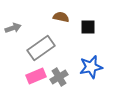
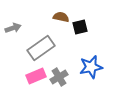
black square: moved 8 px left; rotated 14 degrees counterclockwise
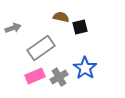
blue star: moved 6 px left, 1 px down; rotated 25 degrees counterclockwise
pink rectangle: moved 1 px left
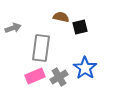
gray rectangle: rotated 48 degrees counterclockwise
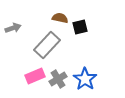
brown semicircle: moved 1 px left, 1 px down
gray rectangle: moved 6 px right, 3 px up; rotated 36 degrees clockwise
blue star: moved 11 px down
gray cross: moved 1 px left, 2 px down
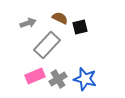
brown semicircle: rotated 14 degrees clockwise
gray arrow: moved 15 px right, 5 px up
blue star: rotated 20 degrees counterclockwise
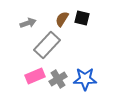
brown semicircle: moved 2 px right, 1 px down; rotated 84 degrees counterclockwise
black square: moved 2 px right, 9 px up; rotated 28 degrees clockwise
blue star: rotated 15 degrees counterclockwise
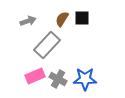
black square: rotated 14 degrees counterclockwise
gray arrow: moved 2 px up
gray cross: rotated 30 degrees counterclockwise
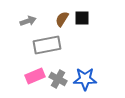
gray rectangle: rotated 36 degrees clockwise
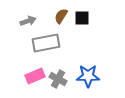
brown semicircle: moved 1 px left, 3 px up
gray rectangle: moved 1 px left, 2 px up
blue star: moved 3 px right, 3 px up
